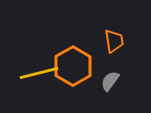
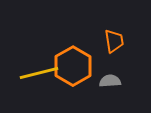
gray semicircle: rotated 50 degrees clockwise
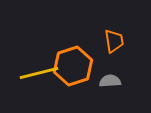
orange hexagon: rotated 12 degrees clockwise
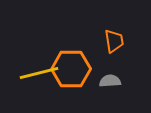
orange hexagon: moved 2 px left, 3 px down; rotated 18 degrees clockwise
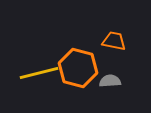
orange trapezoid: rotated 70 degrees counterclockwise
orange hexagon: moved 7 px right, 1 px up; rotated 15 degrees clockwise
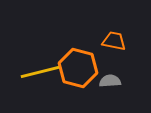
yellow line: moved 1 px right, 1 px up
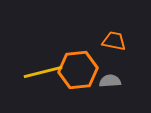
orange hexagon: moved 2 px down; rotated 21 degrees counterclockwise
yellow line: moved 3 px right
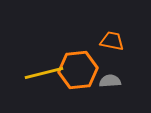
orange trapezoid: moved 2 px left
yellow line: moved 1 px right, 1 px down
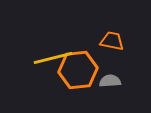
yellow line: moved 9 px right, 15 px up
